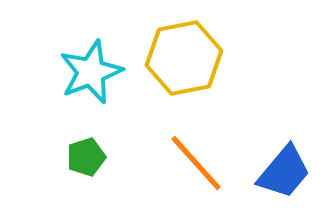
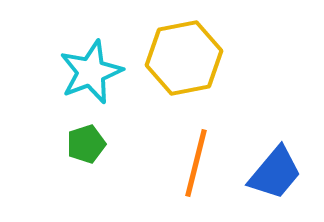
green pentagon: moved 13 px up
orange line: rotated 56 degrees clockwise
blue trapezoid: moved 9 px left, 1 px down
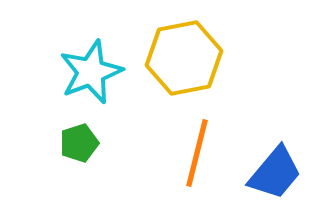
green pentagon: moved 7 px left, 1 px up
orange line: moved 1 px right, 10 px up
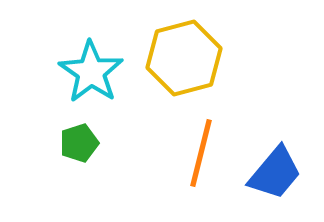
yellow hexagon: rotated 4 degrees counterclockwise
cyan star: rotated 16 degrees counterclockwise
orange line: moved 4 px right
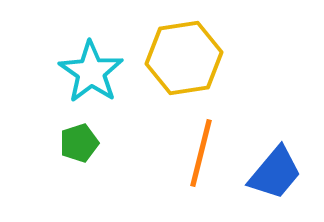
yellow hexagon: rotated 6 degrees clockwise
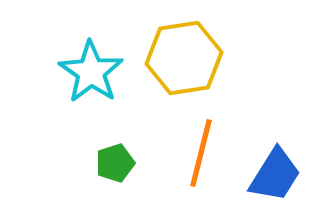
green pentagon: moved 36 px right, 20 px down
blue trapezoid: moved 2 px down; rotated 8 degrees counterclockwise
